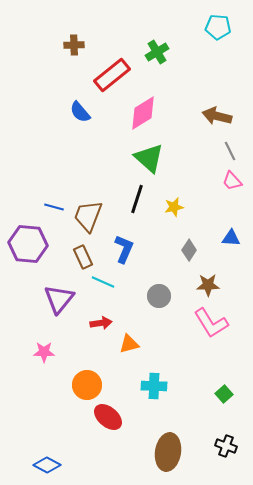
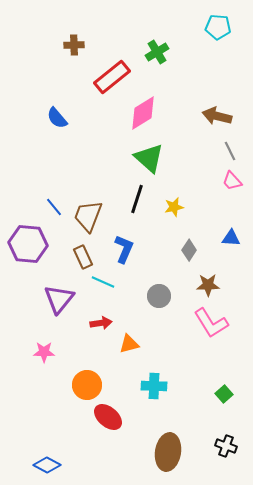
red rectangle: moved 2 px down
blue semicircle: moved 23 px left, 6 px down
blue line: rotated 36 degrees clockwise
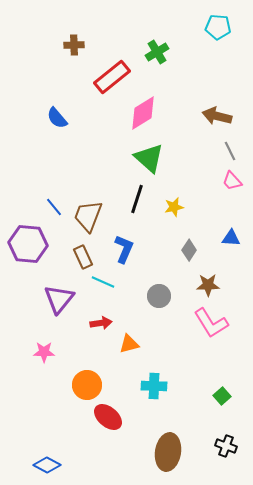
green square: moved 2 px left, 2 px down
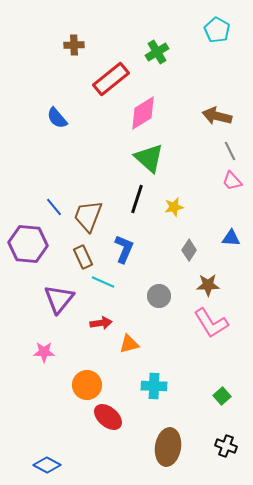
cyan pentagon: moved 1 px left, 3 px down; rotated 25 degrees clockwise
red rectangle: moved 1 px left, 2 px down
brown ellipse: moved 5 px up
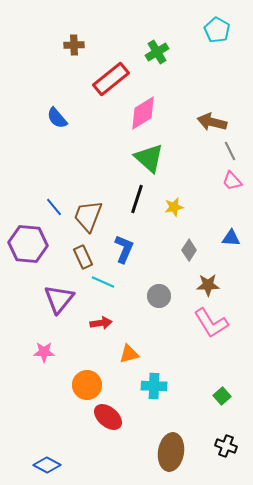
brown arrow: moved 5 px left, 6 px down
orange triangle: moved 10 px down
brown ellipse: moved 3 px right, 5 px down
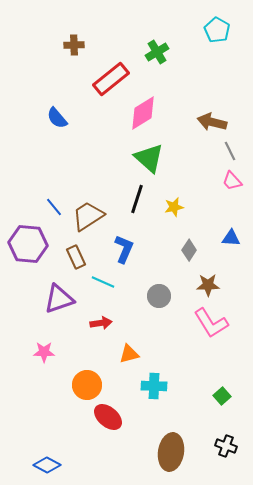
brown trapezoid: rotated 36 degrees clockwise
brown rectangle: moved 7 px left
purple triangle: rotated 32 degrees clockwise
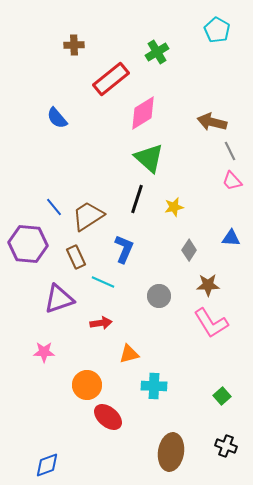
blue diamond: rotated 48 degrees counterclockwise
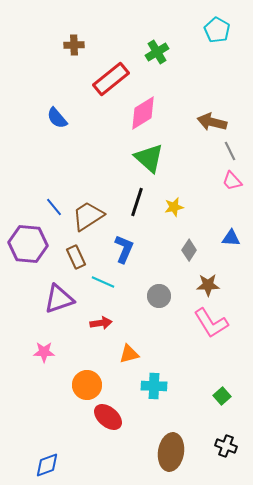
black line: moved 3 px down
